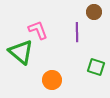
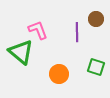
brown circle: moved 2 px right, 7 px down
orange circle: moved 7 px right, 6 px up
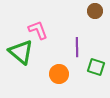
brown circle: moved 1 px left, 8 px up
purple line: moved 15 px down
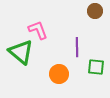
green square: rotated 12 degrees counterclockwise
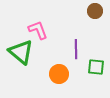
purple line: moved 1 px left, 2 px down
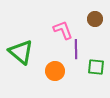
brown circle: moved 8 px down
pink L-shape: moved 25 px right
orange circle: moved 4 px left, 3 px up
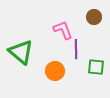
brown circle: moved 1 px left, 2 px up
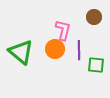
pink L-shape: rotated 35 degrees clockwise
purple line: moved 3 px right, 1 px down
green square: moved 2 px up
orange circle: moved 22 px up
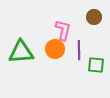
green triangle: rotated 44 degrees counterclockwise
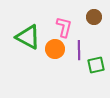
pink L-shape: moved 1 px right, 3 px up
green triangle: moved 7 px right, 15 px up; rotated 32 degrees clockwise
green square: rotated 18 degrees counterclockwise
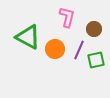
brown circle: moved 12 px down
pink L-shape: moved 3 px right, 10 px up
purple line: rotated 24 degrees clockwise
green square: moved 5 px up
